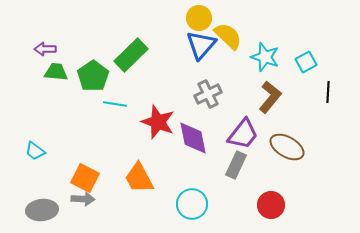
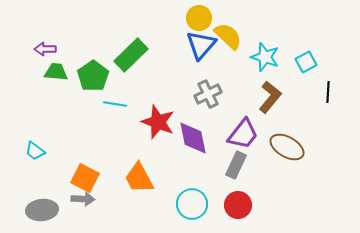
red circle: moved 33 px left
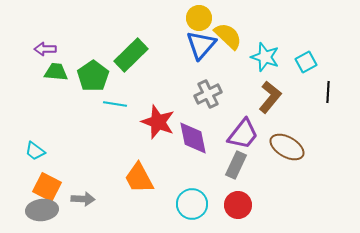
orange square: moved 38 px left, 9 px down
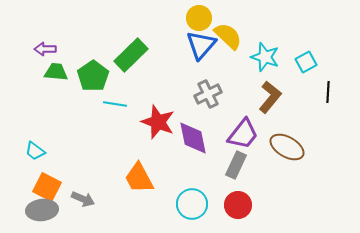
gray arrow: rotated 20 degrees clockwise
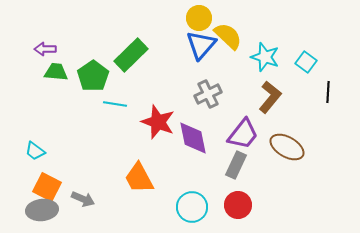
cyan square: rotated 25 degrees counterclockwise
cyan circle: moved 3 px down
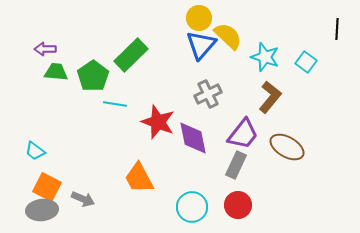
black line: moved 9 px right, 63 px up
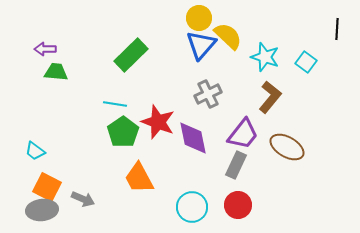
green pentagon: moved 30 px right, 56 px down
